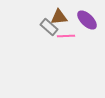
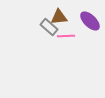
purple ellipse: moved 3 px right, 1 px down
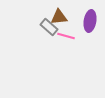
purple ellipse: rotated 55 degrees clockwise
pink line: rotated 18 degrees clockwise
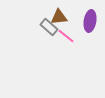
pink line: rotated 24 degrees clockwise
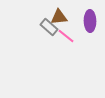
purple ellipse: rotated 10 degrees counterclockwise
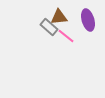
purple ellipse: moved 2 px left, 1 px up; rotated 15 degrees counterclockwise
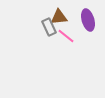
gray rectangle: rotated 24 degrees clockwise
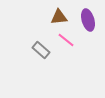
gray rectangle: moved 8 px left, 23 px down; rotated 24 degrees counterclockwise
pink line: moved 4 px down
